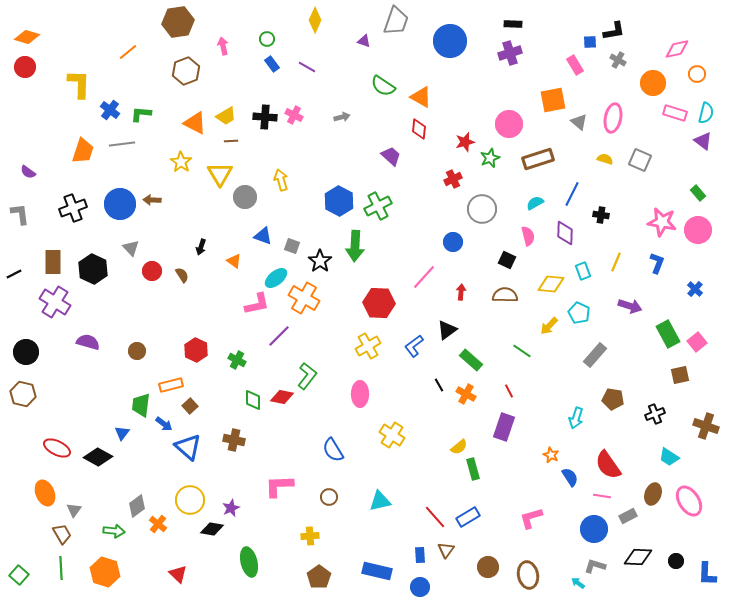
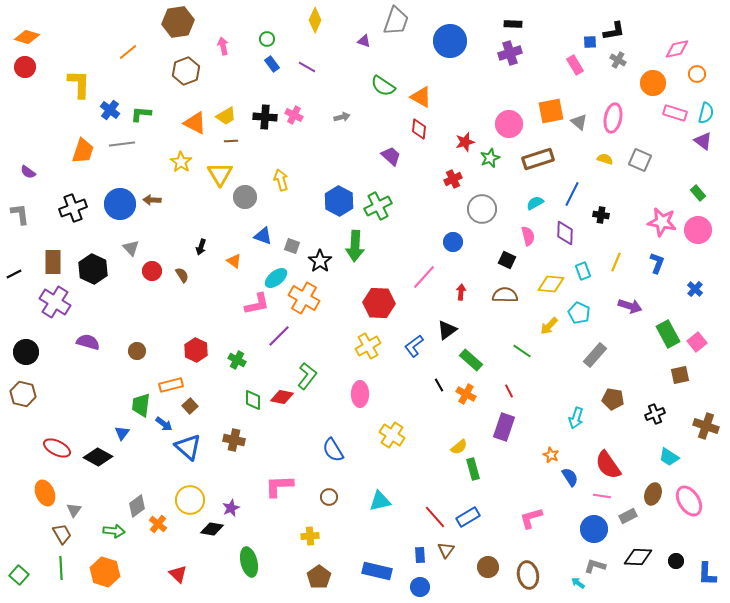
orange square at (553, 100): moved 2 px left, 11 px down
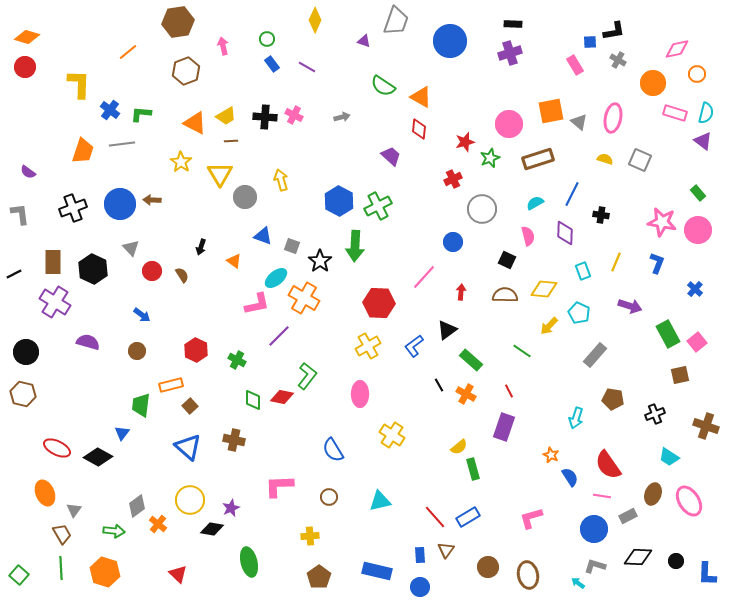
yellow diamond at (551, 284): moved 7 px left, 5 px down
blue arrow at (164, 424): moved 22 px left, 109 px up
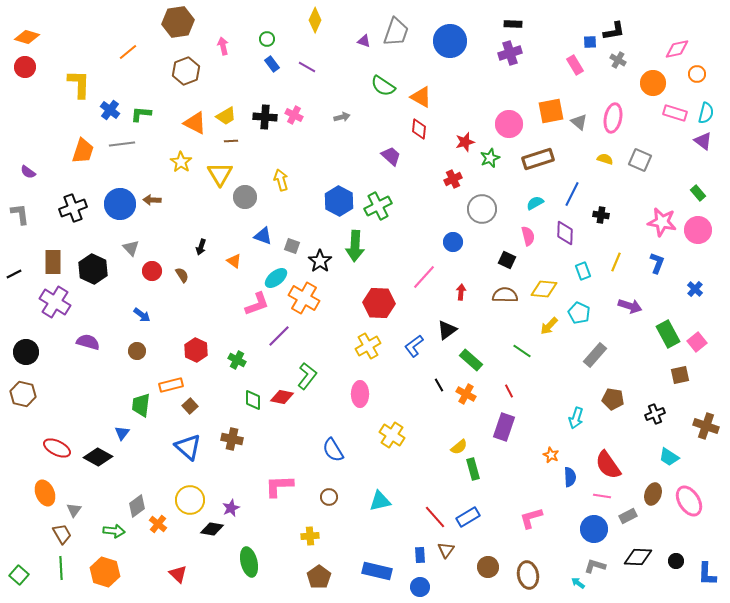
gray trapezoid at (396, 21): moved 11 px down
pink L-shape at (257, 304): rotated 8 degrees counterclockwise
brown cross at (234, 440): moved 2 px left, 1 px up
blue semicircle at (570, 477): rotated 30 degrees clockwise
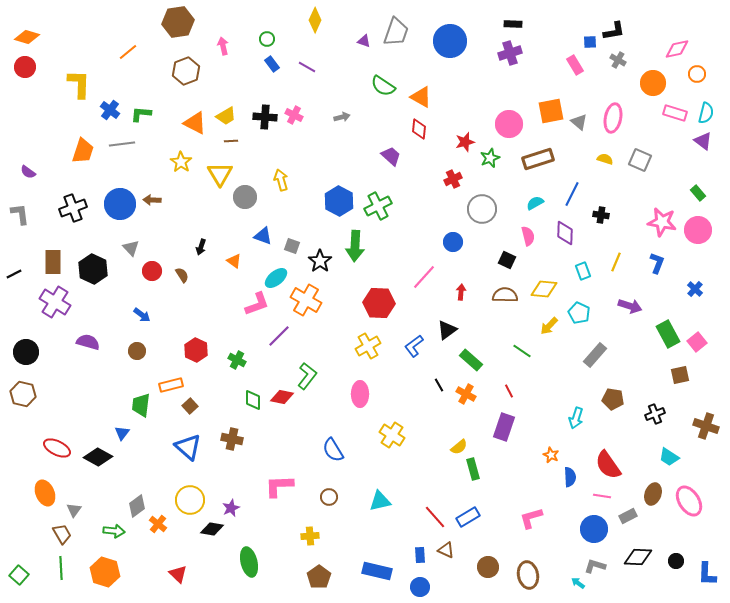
orange cross at (304, 298): moved 2 px right, 2 px down
brown triangle at (446, 550): rotated 42 degrees counterclockwise
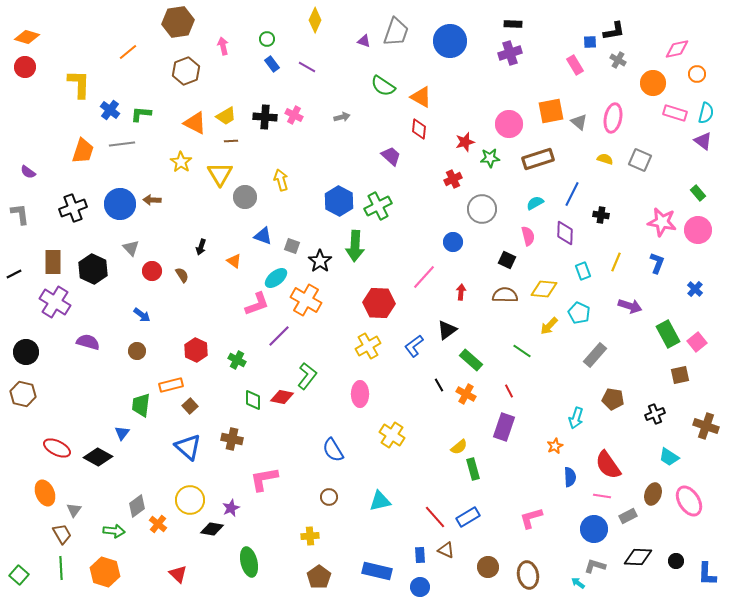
green star at (490, 158): rotated 18 degrees clockwise
orange star at (551, 455): moved 4 px right, 9 px up; rotated 21 degrees clockwise
pink L-shape at (279, 486): moved 15 px left, 7 px up; rotated 8 degrees counterclockwise
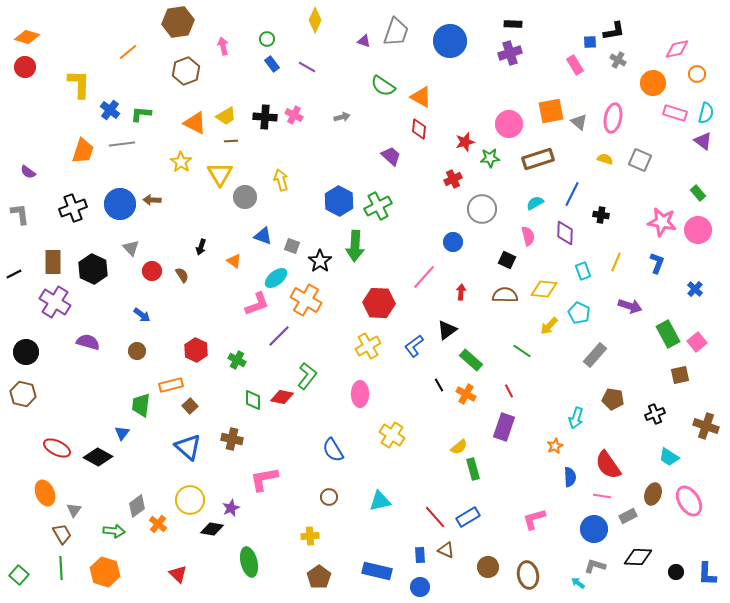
pink L-shape at (531, 518): moved 3 px right, 1 px down
black circle at (676, 561): moved 11 px down
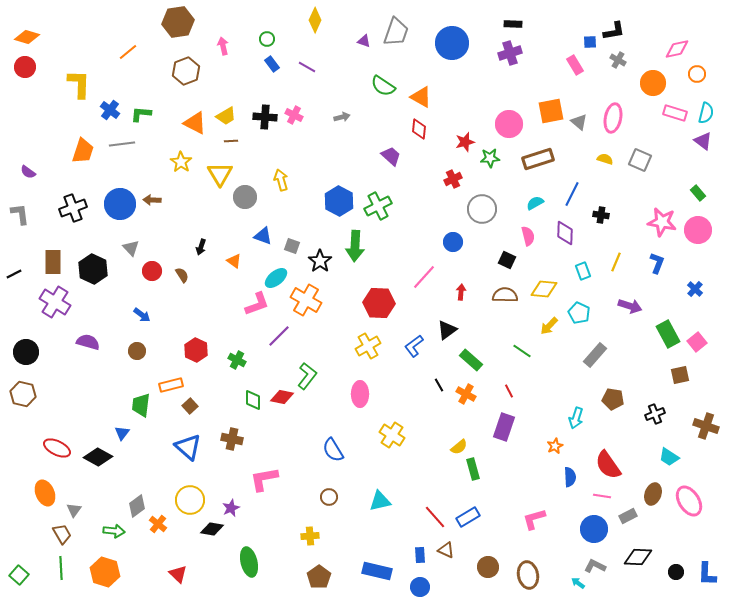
blue circle at (450, 41): moved 2 px right, 2 px down
gray L-shape at (595, 566): rotated 10 degrees clockwise
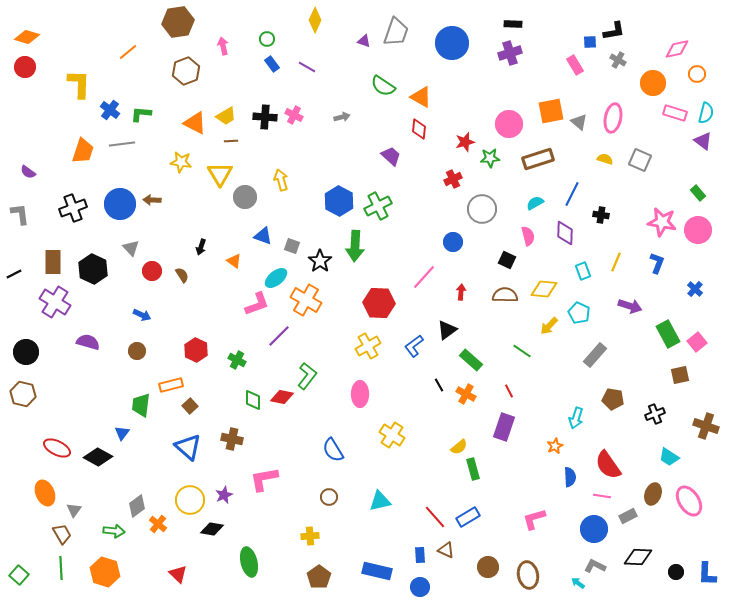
yellow star at (181, 162): rotated 25 degrees counterclockwise
blue arrow at (142, 315): rotated 12 degrees counterclockwise
purple star at (231, 508): moved 7 px left, 13 px up
